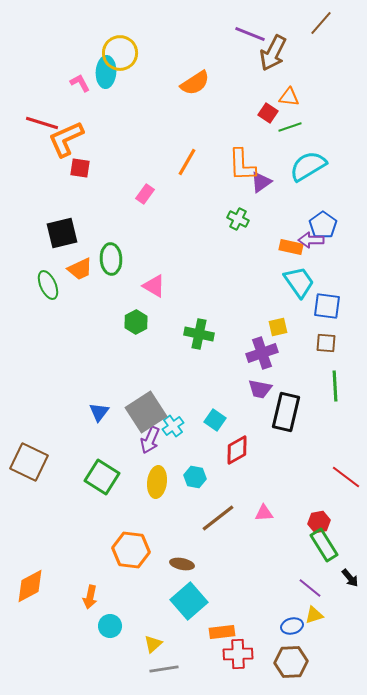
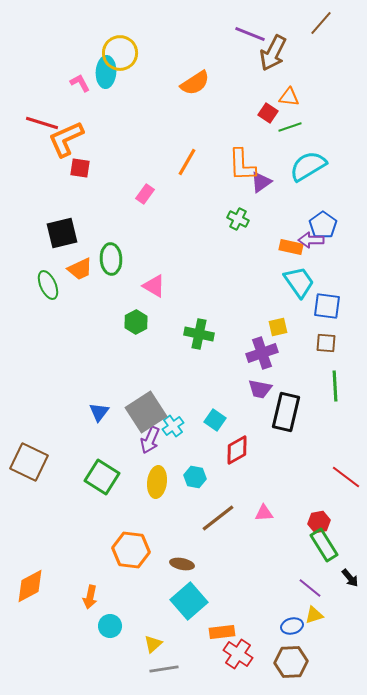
red cross at (238, 654): rotated 36 degrees clockwise
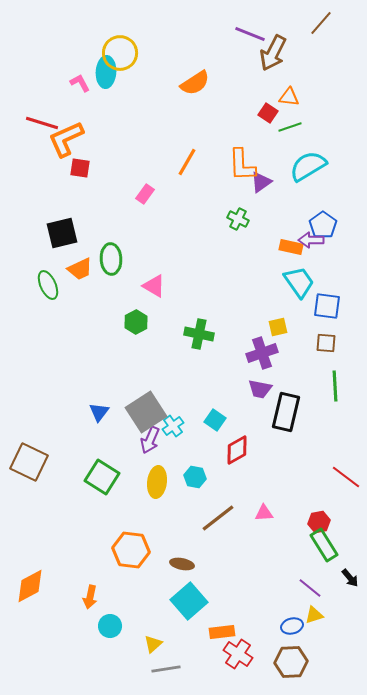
gray line at (164, 669): moved 2 px right
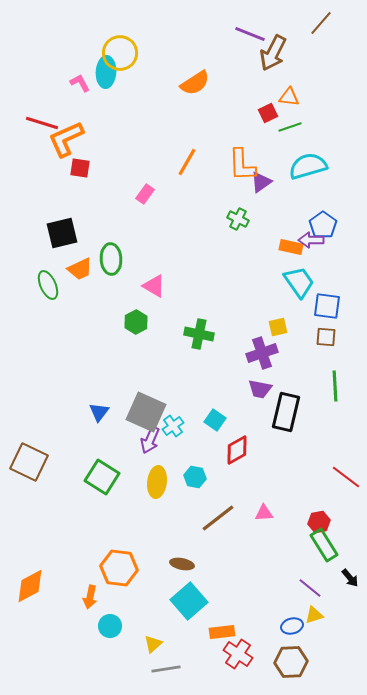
red square at (268, 113): rotated 30 degrees clockwise
cyan semicircle at (308, 166): rotated 15 degrees clockwise
brown square at (326, 343): moved 6 px up
gray square at (146, 412): rotated 33 degrees counterclockwise
orange hexagon at (131, 550): moved 12 px left, 18 px down
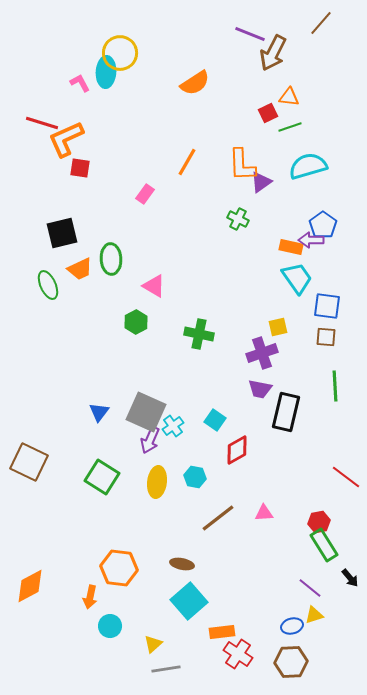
cyan trapezoid at (299, 282): moved 2 px left, 4 px up
